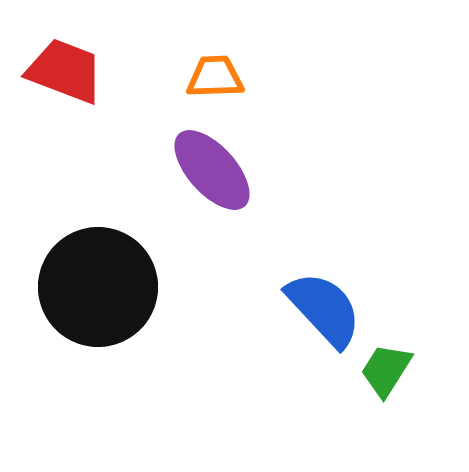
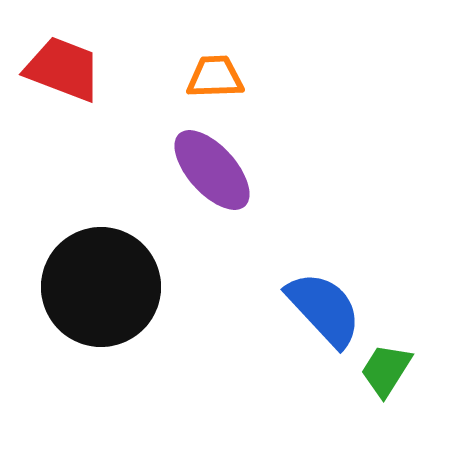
red trapezoid: moved 2 px left, 2 px up
black circle: moved 3 px right
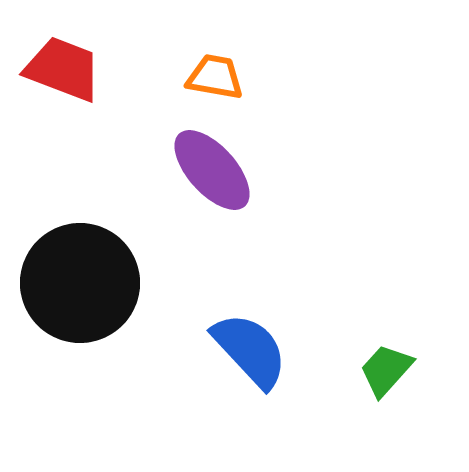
orange trapezoid: rotated 12 degrees clockwise
black circle: moved 21 px left, 4 px up
blue semicircle: moved 74 px left, 41 px down
green trapezoid: rotated 10 degrees clockwise
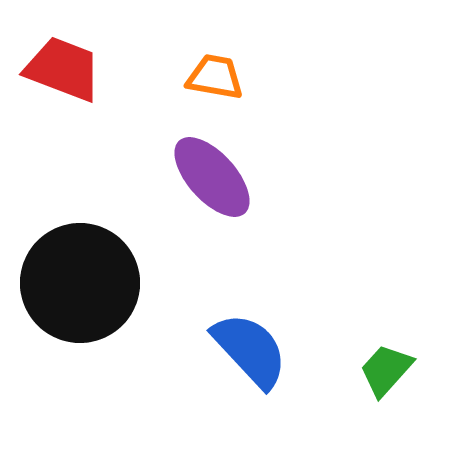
purple ellipse: moved 7 px down
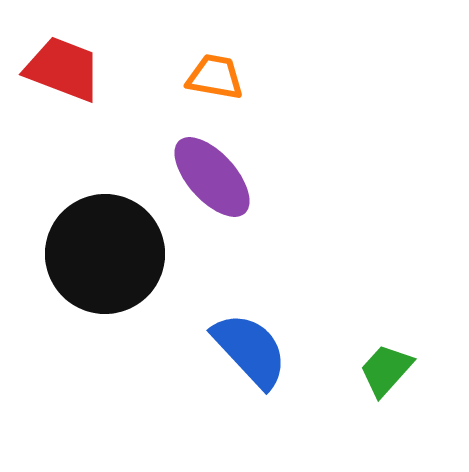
black circle: moved 25 px right, 29 px up
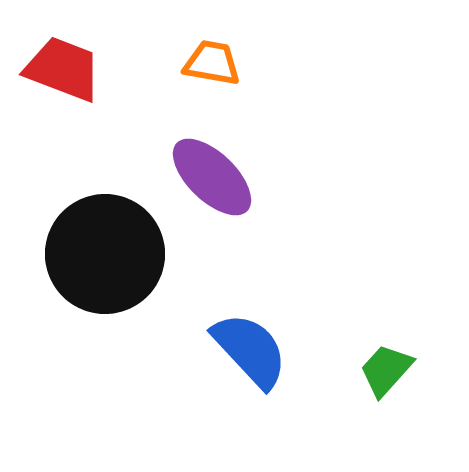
orange trapezoid: moved 3 px left, 14 px up
purple ellipse: rotated 4 degrees counterclockwise
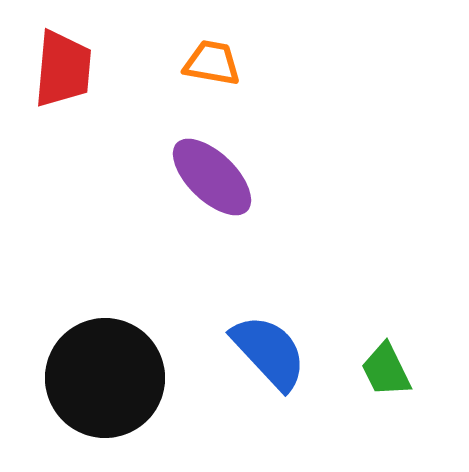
red trapezoid: rotated 74 degrees clockwise
black circle: moved 124 px down
blue semicircle: moved 19 px right, 2 px down
green trapezoid: rotated 68 degrees counterclockwise
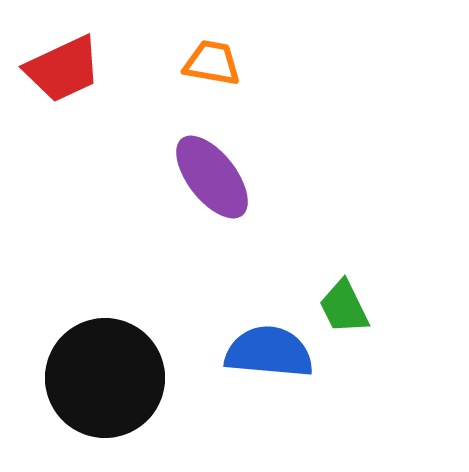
red trapezoid: rotated 60 degrees clockwise
purple ellipse: rotated 8 degrees clockwise
blue semicircle: rotated 42 degrees counterclockwise
green trapezoid: moved 42 px left, 63 px up
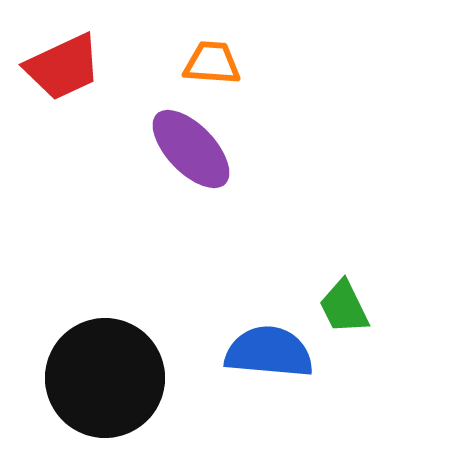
orange trapezoid: rotated 6 degrees counterclockwise
red trapezoid: moved 2 px up
purple ellipse: moved 21 px left, 28 px up; rotated 6 degrees counterclockwise
